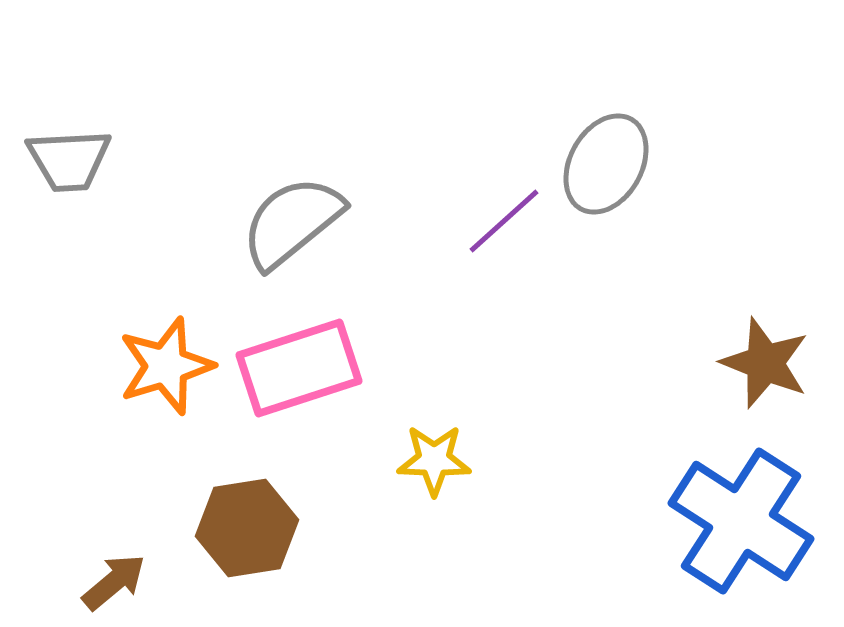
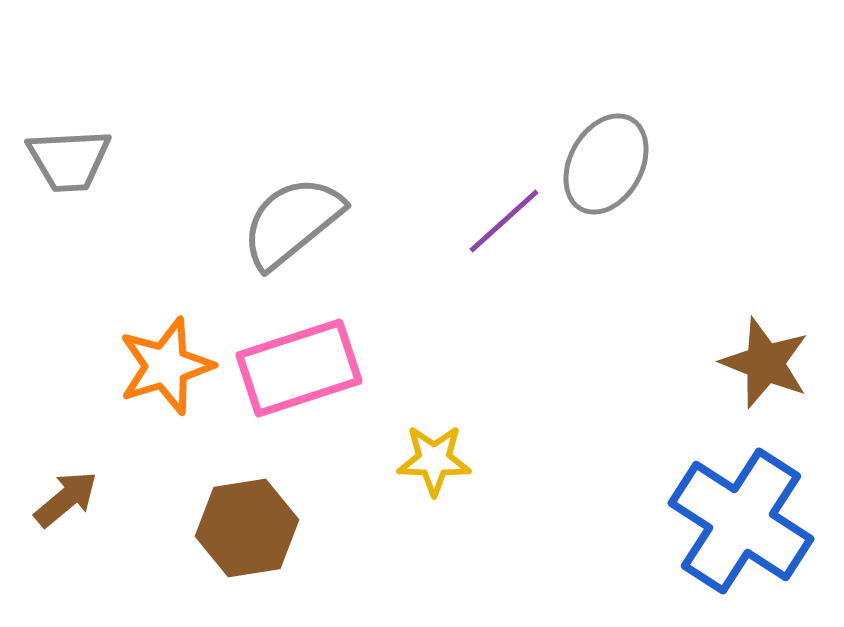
brown arrow: moved 48 px left, 83 px up
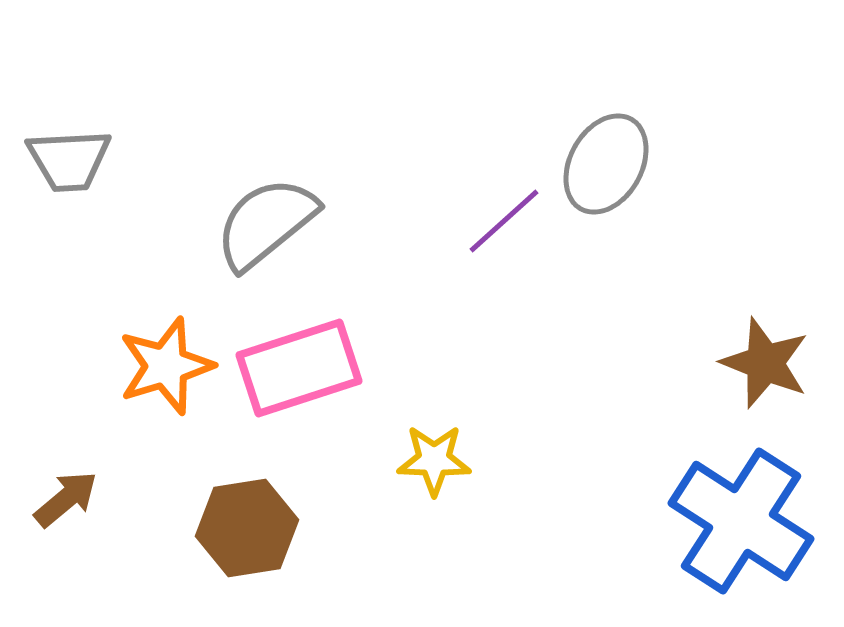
gray semicircle: moved 26 px left, 1 px down
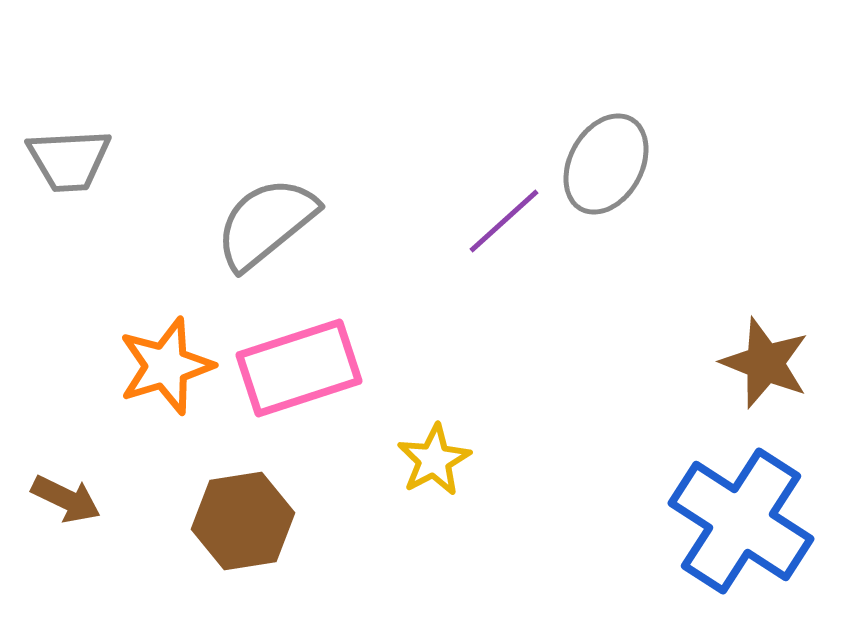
yellow star: rotated 30 degrees counterclockwise
brown arrow: rotated 66 degrees clockwise
brown hexagon: moved 4 px left, 7 px up
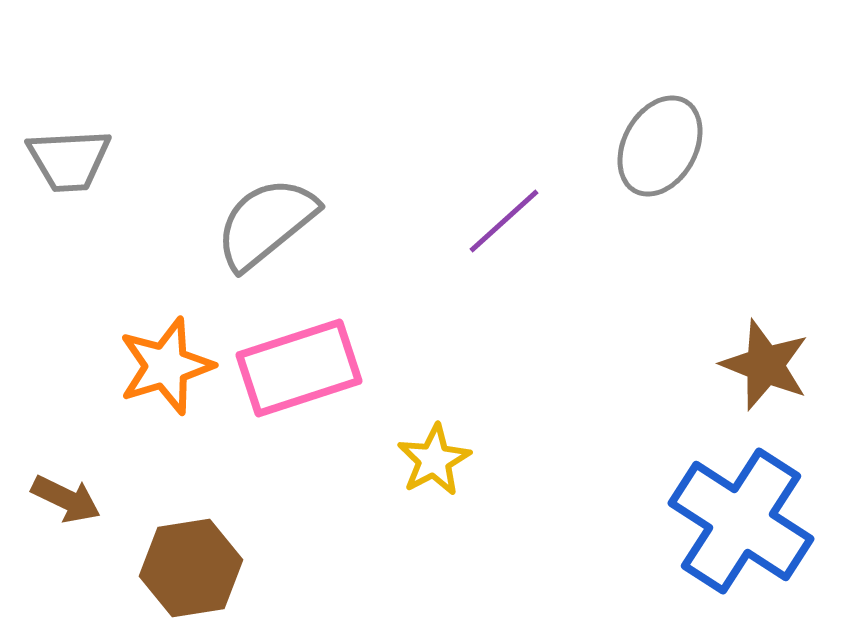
gray ellipse: moved 54 px right, 18 px up
brown star: moved 2 px down
brown hexagon: moved 52 px left, 47 px down
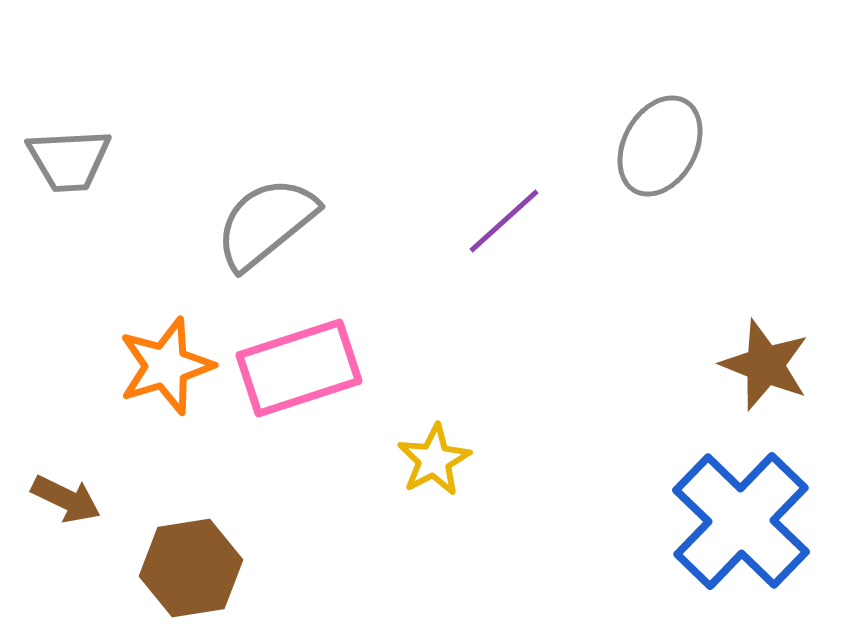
blue cross: rotated 11 degrees clockwise
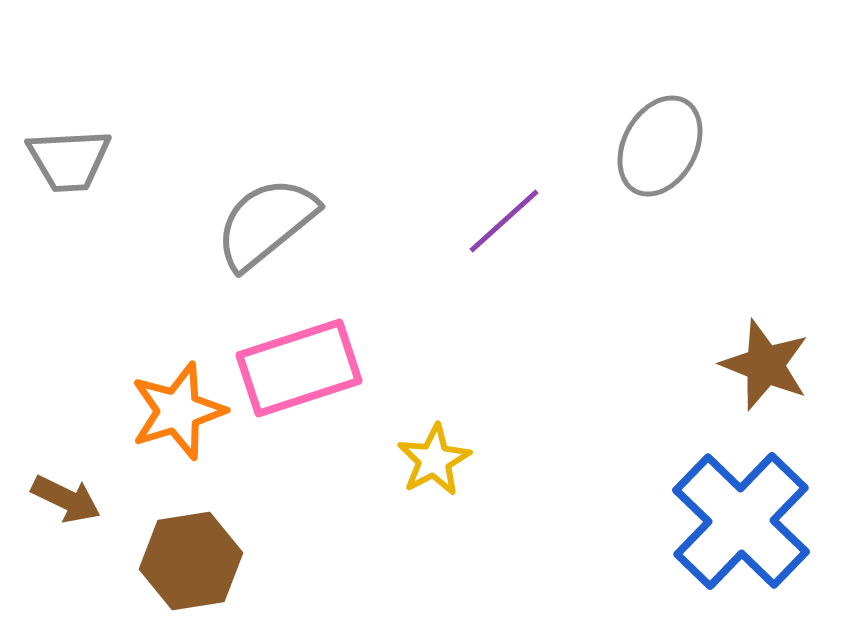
orange star: moved 12 px right, 45 px down
brown hexagon: moved 7 px up
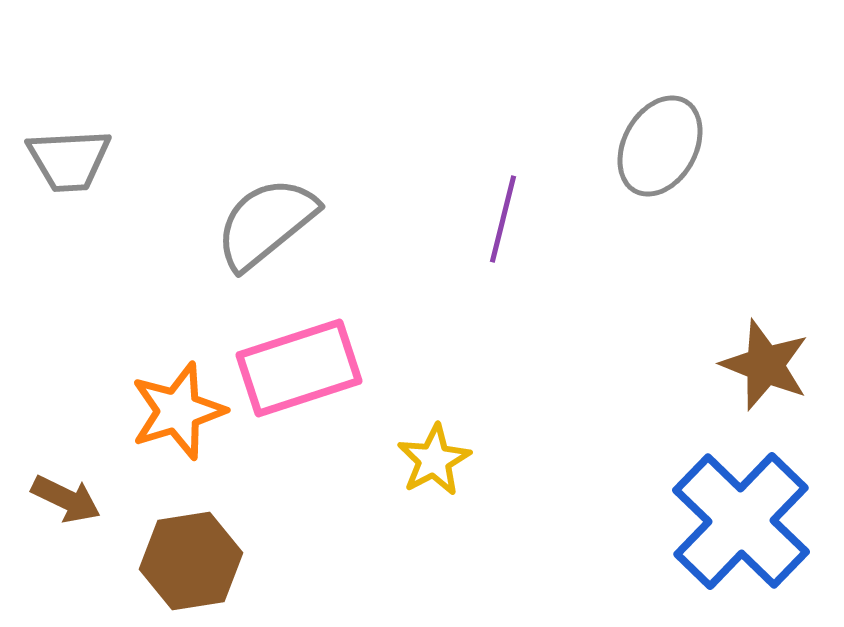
purple line: moved 1 px left, 2 px up; rotated 34 degrees counterclockwise
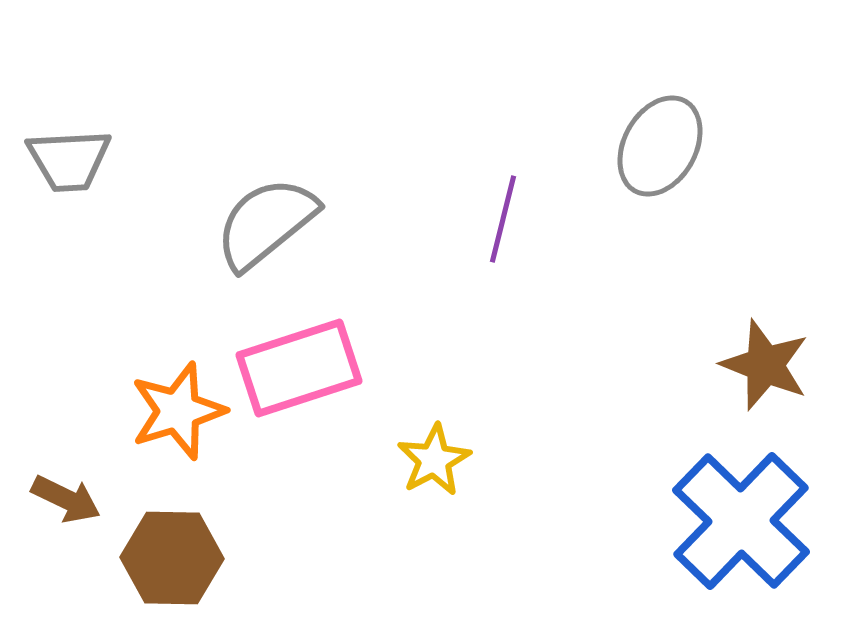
brown hexagon: moved 19 px left, 3 px up; rotated 10 degrees clockwise
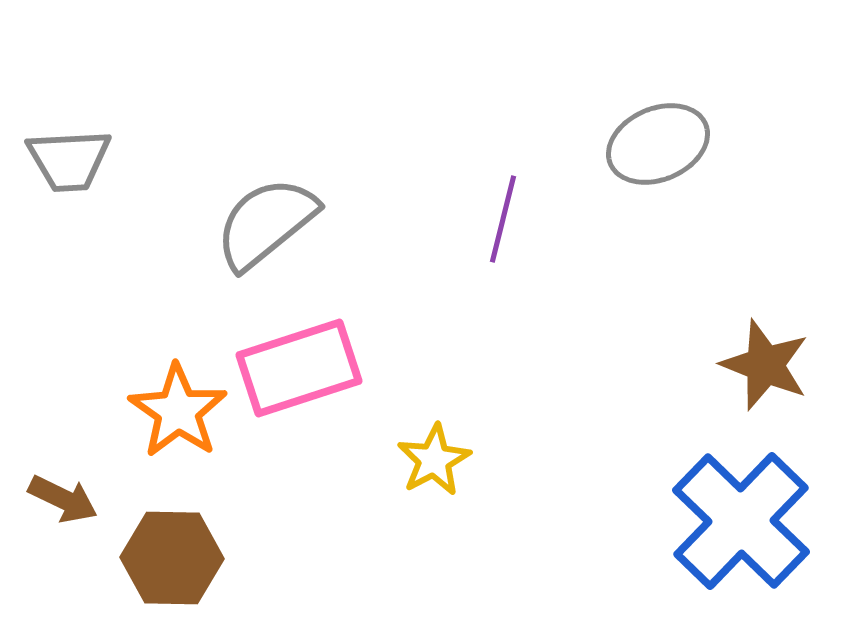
gray ellipse: moved 2 px left, 2 px up; rotated 38 degrees clockwise
orange star: rotated 20 degrees counterclockwise
brown arrow: moved 3 px left
